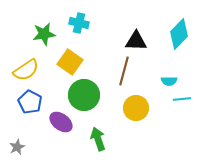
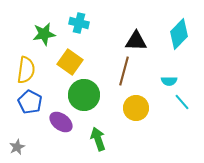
yellow semicircle: rotated 48 degrees counterclockwise
cyan line: moved 3 px down; rotated 54 degrees clockwise
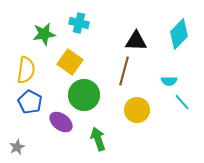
yellow circle: moved 1 px right, 2 px down
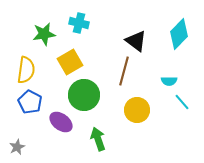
black triangle: rotated 35 degrees clockwise
yellow square: rotated 25 degrees clockwise
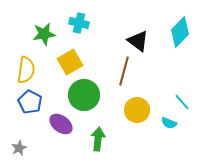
cyan diamond: moved 1 px right, 2 px up
black triangle: moved 2 px right
cyan semicircle: moved 42 px down; rotated 21 degrees clockwise
purple ellipse: moved 2 px down
green arrow: rotated 25 degrees clockwise
gray star: moved 2 px right, 1 px down
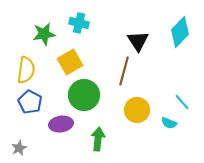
black triangle: rotated 20 degrees clockwise
purple ellipse: rotated 45 degrees counterclockwise
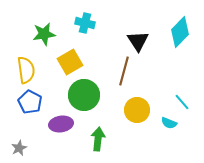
cyan cross: moved 6 px right
yellow semicircle: rotated 16 degrees counterclockwise
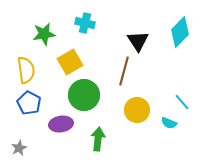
blue pentagon: moved 1 px left, 1 px down
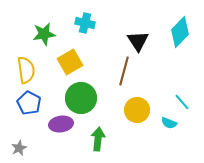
green circle: moved 3 px left, 3 px down
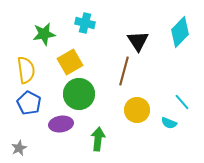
green circle: moved 2 px left, 4 px up
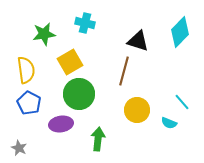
black triangle: rotated 40 degrees counterclockwise
gray star: rotated 21 degrees counterclockwise
